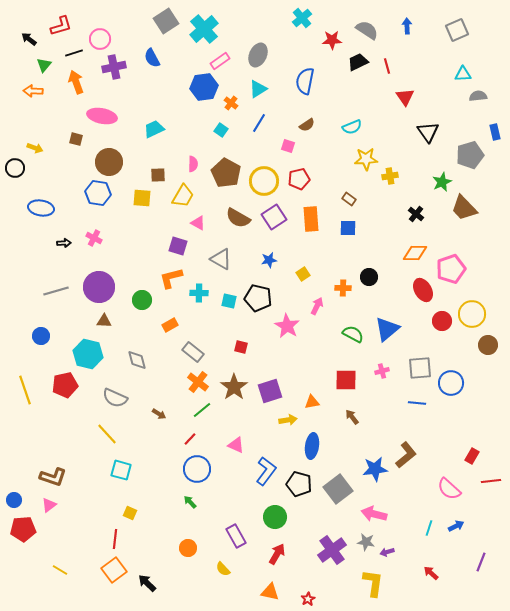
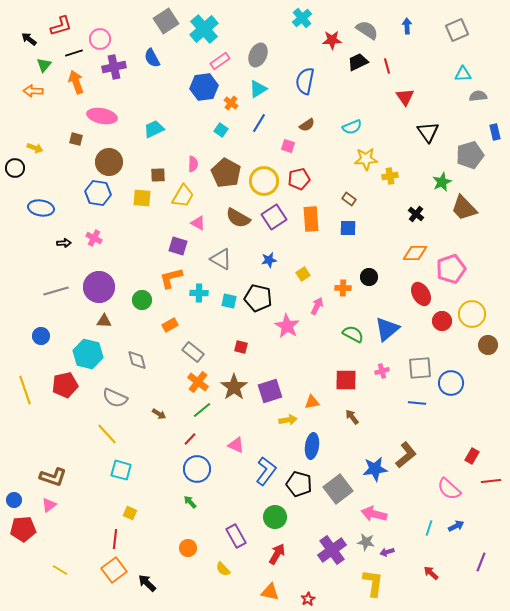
red ellipse at (423, 290): moved 2 px left, 4 px down
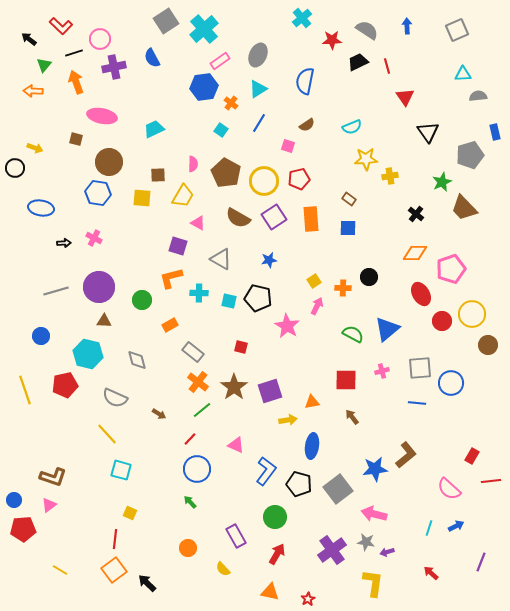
red L-shape at (61, 26): rotated 60 degrees clockwise
yellow square at (303, 274): moved 11 px right, 7 px down
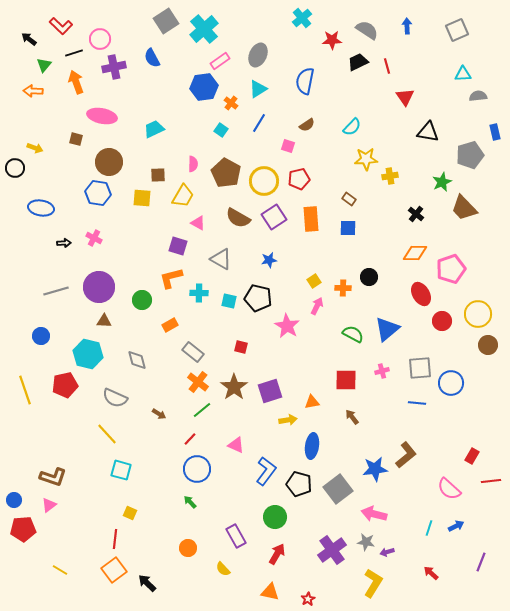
cyan semicircle at (352, 127): rotated 24 degrees counterclockwise
black triangle at (428, 132): rotated 45 degrees counterclockwise
yellow circle at (472, 314): moved 6 px right
yellow L-shape at (373, 583): rotated 24 degrees clockwise
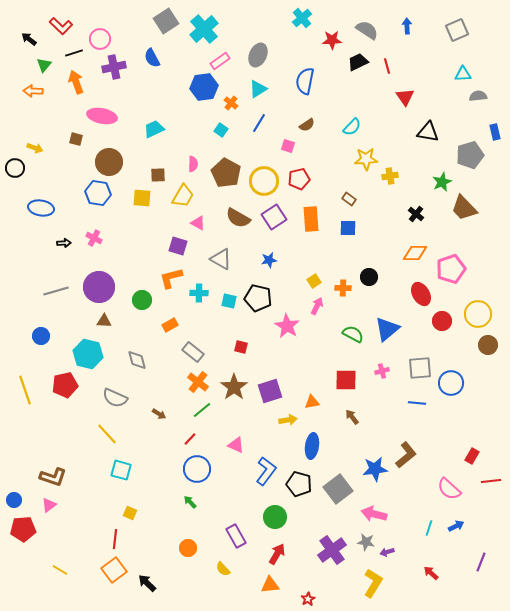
orange triangle at (270, 592): moved 7 px up; rotated 18 degrees counterclockwise
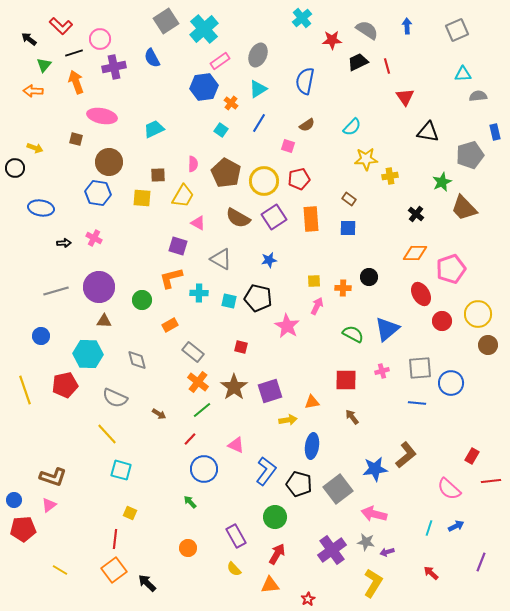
yellow square at (314, 281): rotated 32 degrees clockwise
cyan hexagon at (88, 354): rotated 12 degrees counterclockwise
blue circle at (197, 469): moved 7 px right
yellow semicircle at (223, 569): moved 11 px right
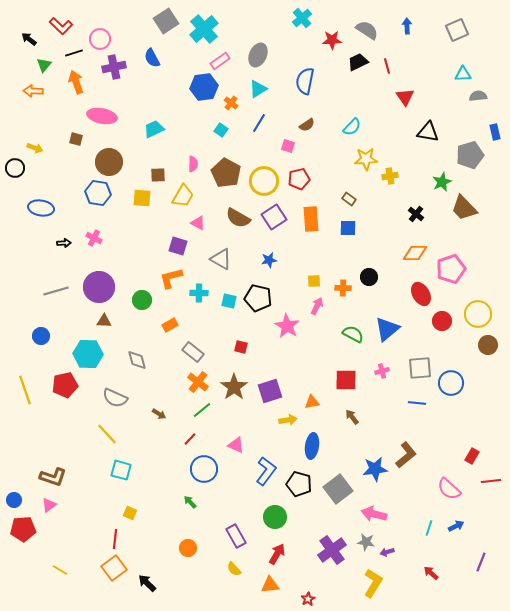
orange square at (114, 570): moved 2 px up
